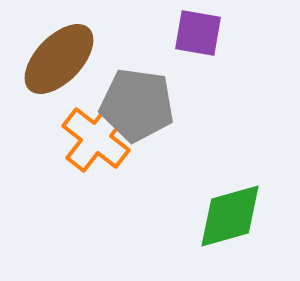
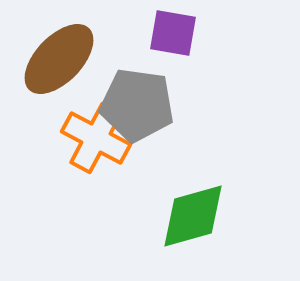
purple square: moved 25 px left
orange cross: rotated 10 degrees counterclockwise
green diamond: moved 37 px left
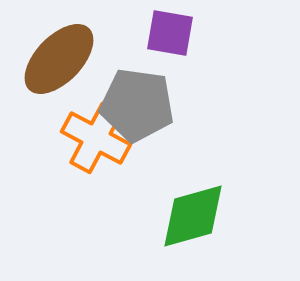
purple square: moved 3 px left
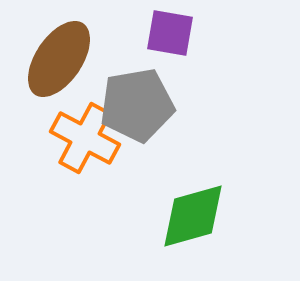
brown ellipse: rotated 10 degrees counterclockwise
gray pentagon: rotated 18 degrees counterclockwise
orange cross: moved 11 px left
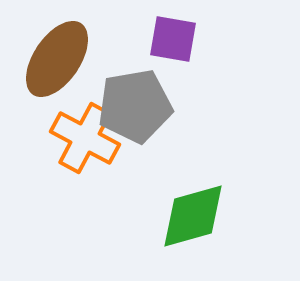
purple square: moved 3 px right, 6 px down
brown ellipse: moved 2 px left
gray pentagon: moved 2 px left, 1 px down
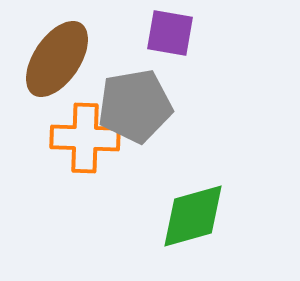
purple square: moved 3 px left, 6 px up
orange cross: rotated 26 degrees counterclockwise
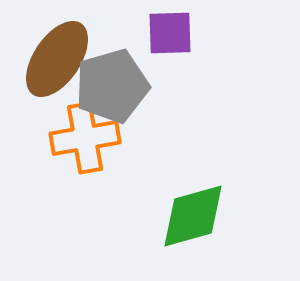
purple square: rotated 12 degrees counterclockwise
gray pentagon: moved 23 px left, 20 px up; rotated 6 degrees counterclockwise
orange cross: rotated 12 degrees counterclockwise
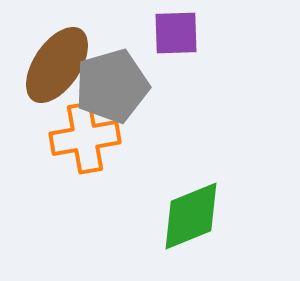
purple square: moved 6 px right
brown ellipse: moved 6 px down
green diamond: moved 2 px left; rotated 6 degrees counterclockwise
